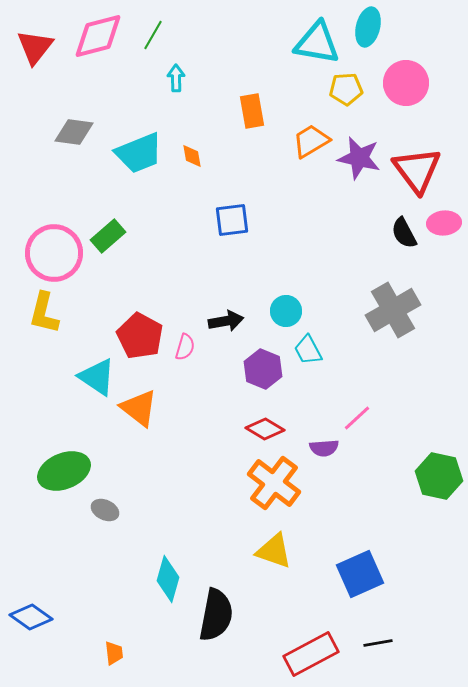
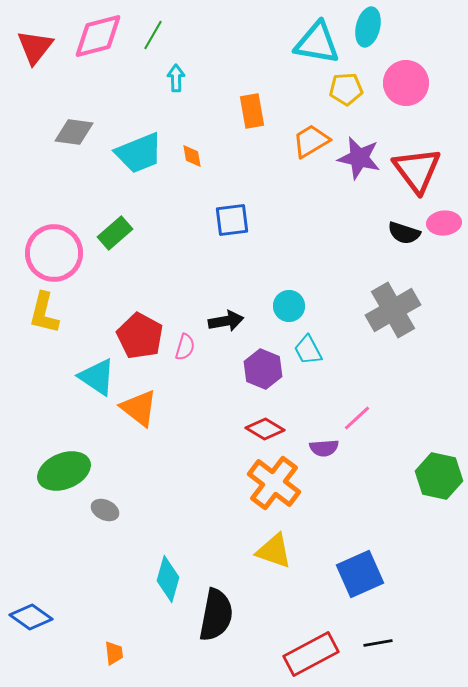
black semicircle at (404, 233): rotated 44 degrees counterclockwise
green rectangle at (108, 236): moved 7 px right, 3 px up
cyan circle at (286, 311): moved 3 px right, 5 px up
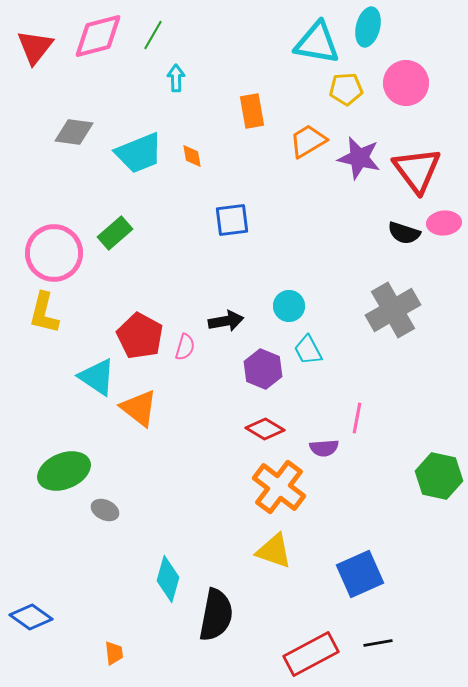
orange trapezoid at (311, 141): moved 3 px left
pink line at (357, 418): rotated 36 degrees counterclockwise
orange cross at (274, 483): moved 5 px right, 4 px down
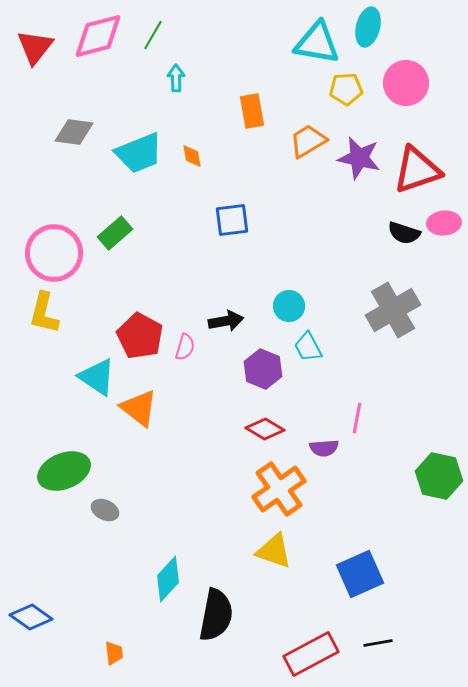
red triangle at (417, 170): rotated 48 degrees clockwise
cyan trapezoid at (308, 350): moved 3 px up
orange cross at (279, 487): moved 2 px down; rotated 18 degrees clockwise
cyan diamond at (168, 579): rotated 27 degrees clockwise
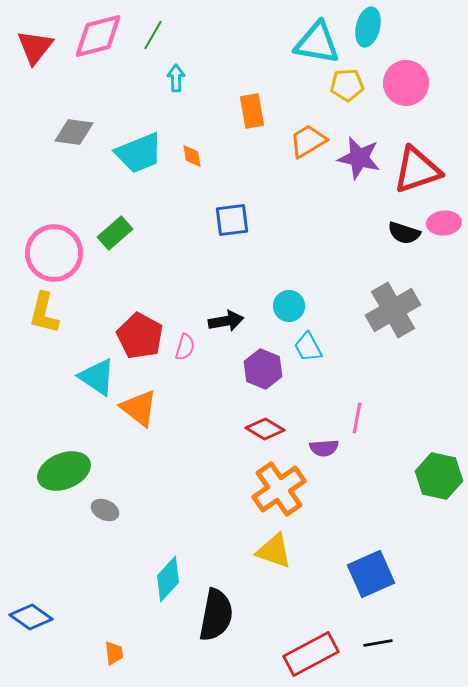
yellow pentagon at (346, 89): moved 1 px right, 4 px up
blue square at (360, 574): moved 11 px right
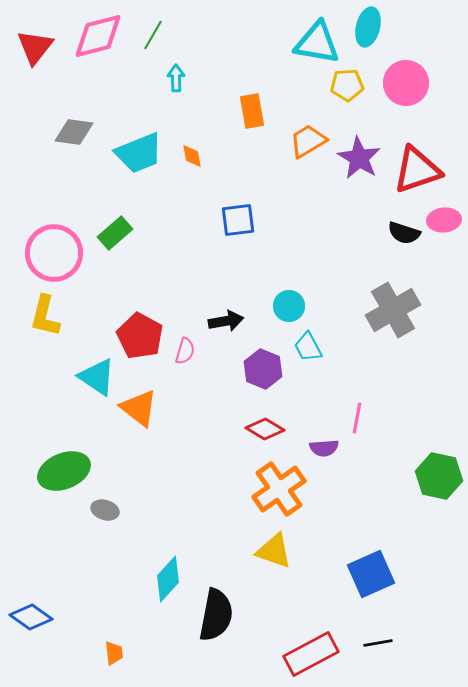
purple star at (359, 158): rotated 18 degrees clockwise
blue square at (232, 220): moved 6 px right
pink ellipse at (444, 223): moved 3 px up
yellow L-shape at (44, 313): moved 1 px right, 3 px down
pink semicircle at (185, 347): moved 4 px down
gray ellipse at (105, 510): rotated 8 degrees counterclockwise
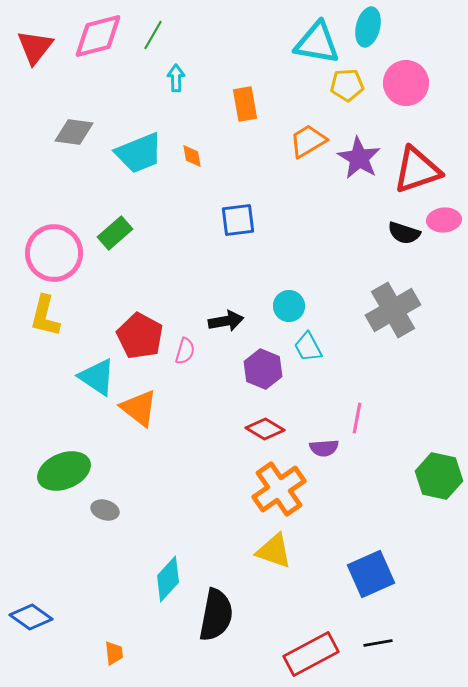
orange rectangle at (252, 111): moved 7 px left, 7 px up
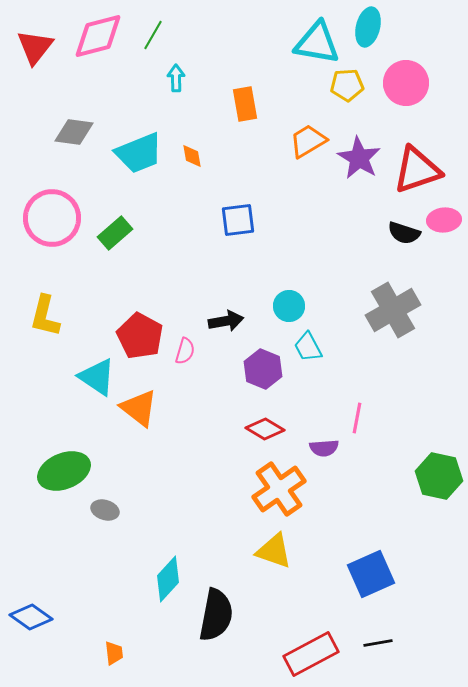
pink circle at (54, 253): moved 2 px left, 35 px up
